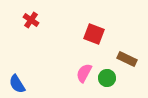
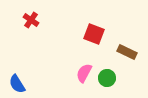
brown rectangle: moved 7 px up
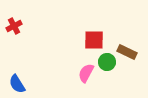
red cross: moved 17 px left, 6 px down; rotated 28 degrees clockwise
red square: moved 6 px down; rotated 20 degrees counterclockwise
pink semicircle: moved 2 px right
green circle: moved 16 px up
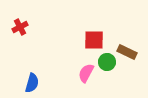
red cross: moved 6 px right, 1 px down
blue semicircle: moved 15 px right, 1 px up; rotated 132 degrees counterclockwise
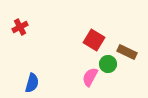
red square: rotated 30 degrees clockwise
green circle: moved 1 px right, 2 px down
pink semicircle: moved 4 px right, 4 px down
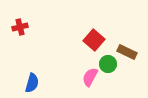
red cross: rotated 14 degrees clockwise
red square: rotated 10 degrees clockwise
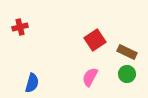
red square: moved 1 px right; rotated 15 degrees clockwise
green circle: moved 19 px right, 10 px down
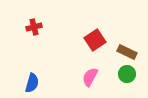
red cross: moved 14 px right
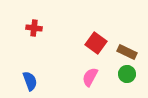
red cross: moved 1 px down; rotated 21 degrees clockwise
red square: moved 1 px right, 3 px down; rotated 20 degrees counterclockwise
blue semicircle: moved 2 px left, 2 px up; rotated 36 degrees counterclockwise
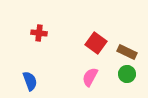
red cross: moved 5 px right, 5 px down
